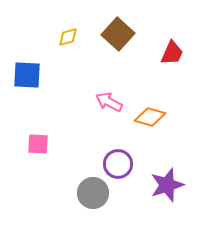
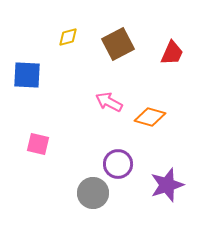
brown square: moved 10 px down; rotated 20 degrees clockwise
pink square: rotated 10 degrees clockwise
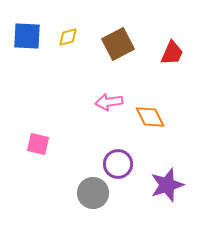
blue square: moved 39 px up
pink arrow: rotated 36 degrees counterclockwise
orange diamond: rotated 48 degrees clockwise
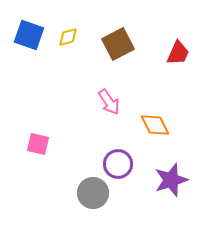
blue square: moved 2 px right, 1 px up; rotated 16 degrees clockwise
red trapezoid: moved 6 px right
pink arrow: rotated 116 degrees counterclockwise
orange diamond: moved 5 px right, 8 px down
purple star: moved 4 px right, 5 px up
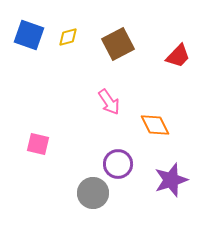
red trapezoid: moved 3 px down; rotated 20 degrees clockwise
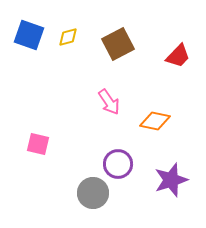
orange diamond: moved 4 px up; rotated 52 degrees counterclockwise
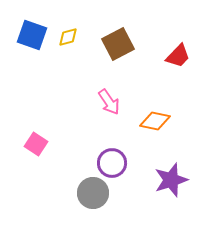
blue square: moved 3 px right
pink square: moved 2 px left; rotated 20 degrees clockwise
purple circle: moved 6 px left, 1 px up
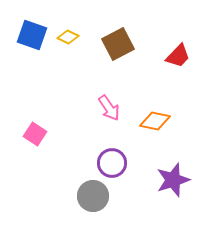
yellow diamond: rotated 40 degrees clockwise
pink arrow: moved 6 px down
pink square: moved 1 px left, 10 px up
purple star: moved 2 px right
gray circle: moved 3 px down
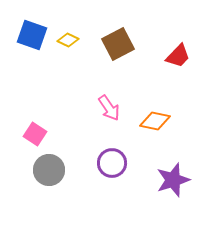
yellow diamond: moved 3 px down
gray circle: moved 44 px left, 26 px up
